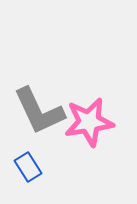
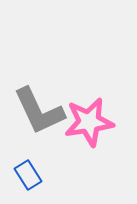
blue rectangle: moved 8 px down
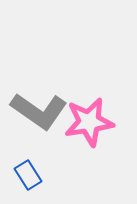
gray L-shape: rotated 30 degrees counterclockwise
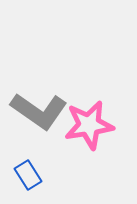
pink star: moved 3 px down
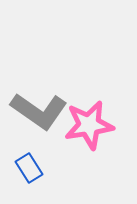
blue rectangle: moved 1 px right, 7 px up
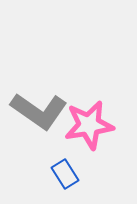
blue rectangle: moved 36 px right, 6 px down
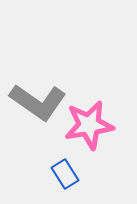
gray L-shape: moved 1 px left, 9 px up
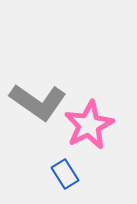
pink star: rotated 18 degrees counterclockwise
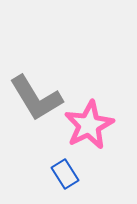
gray L-shape: moved 2 px left, 4 px up; rotated 24 degrees clockwise
